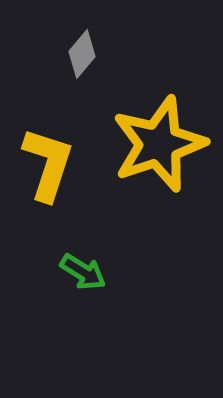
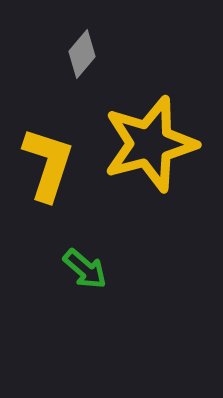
yellow star: moved 9 px left; rotated 4 degrees clockwise
green arrow: moved 2 px right, 3 px up; rotated 9 degrees clockwise
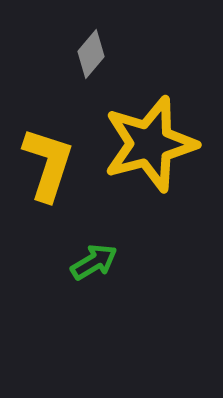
gray diamond: moved 9 px right
green arrow: moved 9 px right, 7 px up; rotated 72 degrees counterclockwise
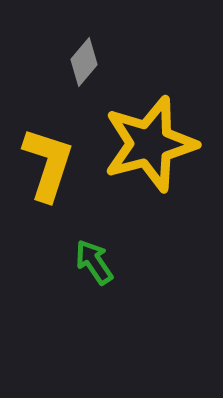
gray diamond: moved 7 px left, 8 px down
green arrow: rotated 93 degrees counterclockwise
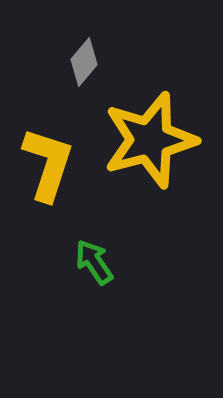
yellow star: moved 4 px up
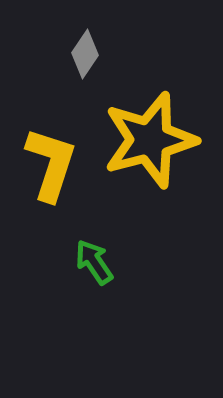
gray diamond: moved 1 px right, 8 px up; rotated 6 degrees counterclockwise
yellow L-shape: moved 3 px right
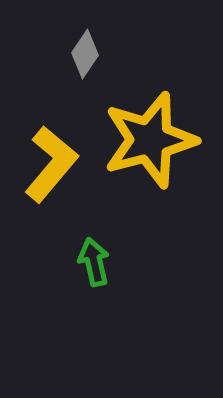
yellow L-shape: rotated 22 degrees clockwise
green arrow: rotated 21 degrees clockwise
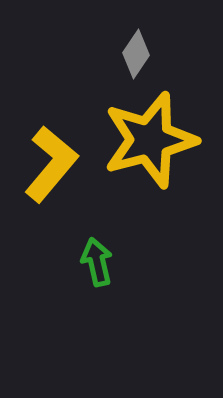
gray diamond: moved 51 px right
green arrow: moved 3 px right
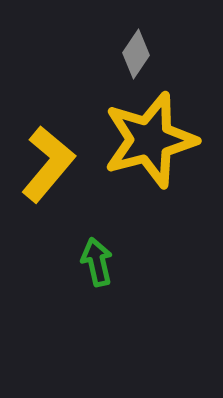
yellow L-shape: moved 3 px left
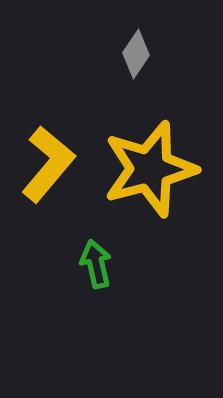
yellow star: moved 29 px down
green arrow: moved 1 px left, 2 px down
